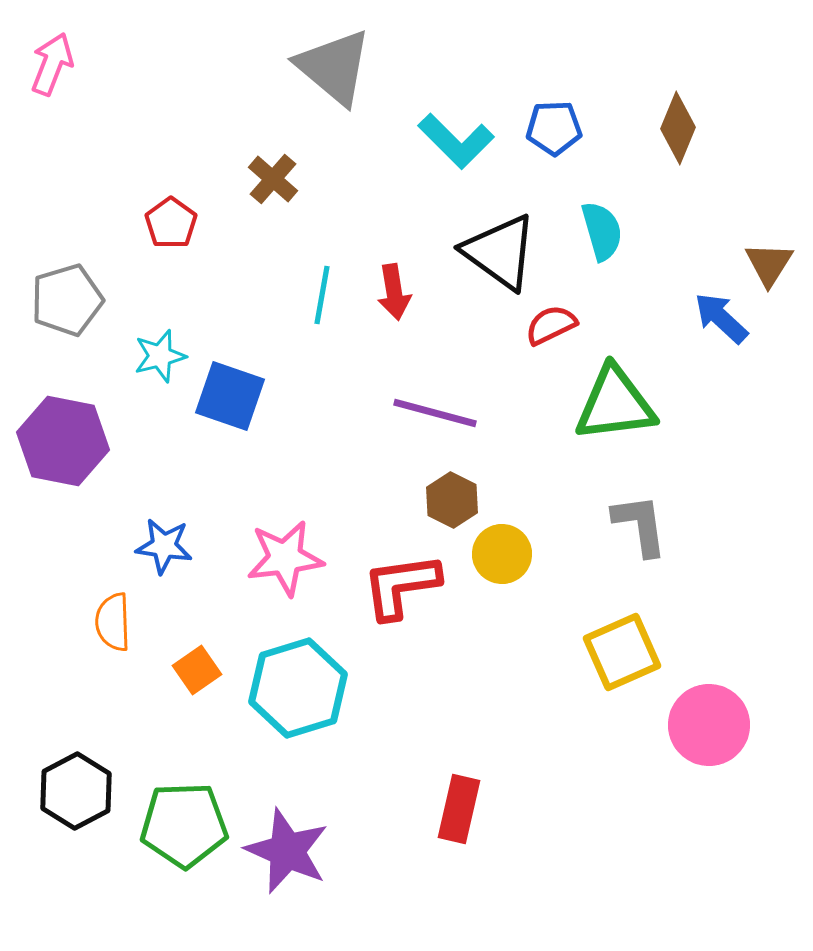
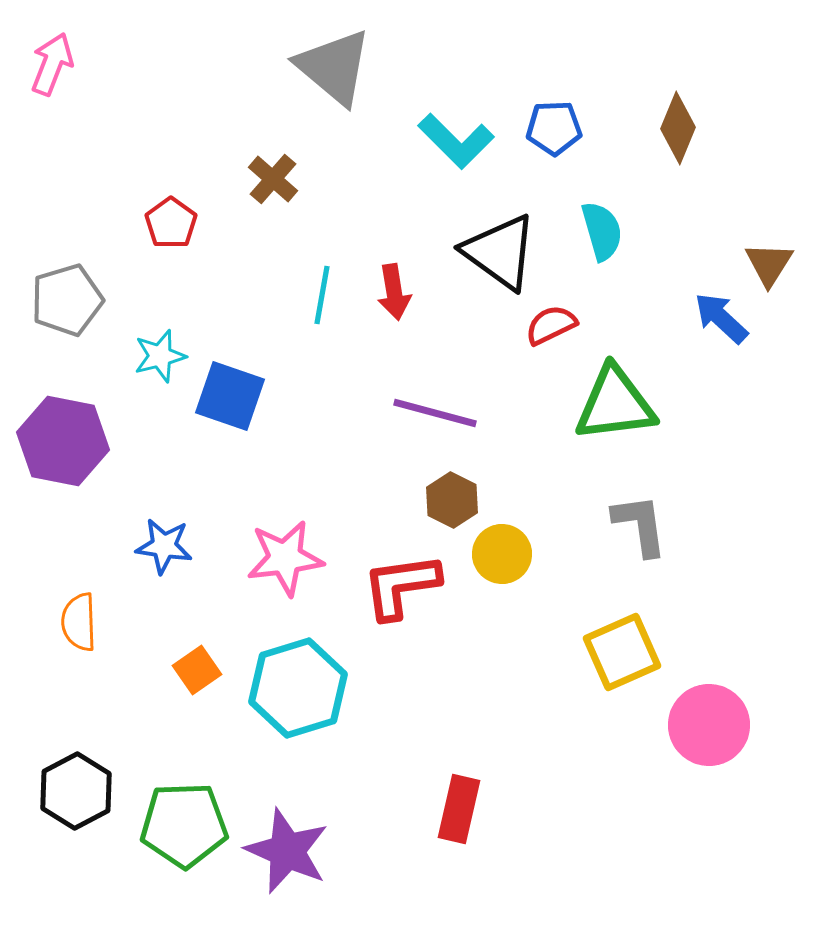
orange semicircle: moved 34 px left
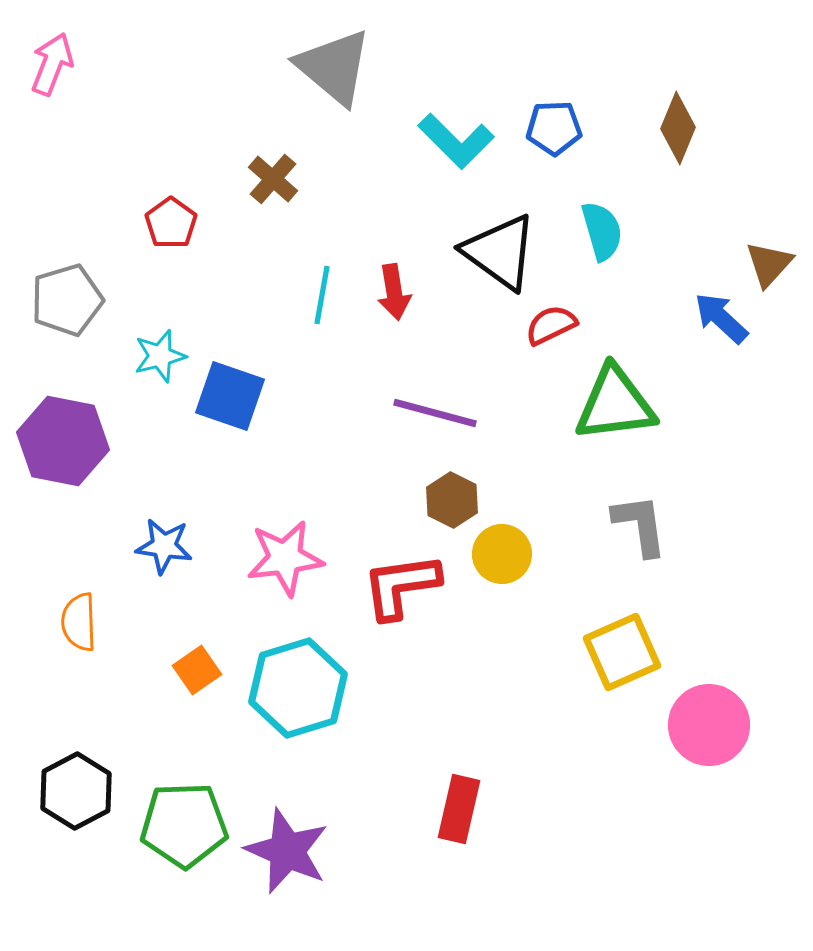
brown triangle: rotated 10 degrees clockwise
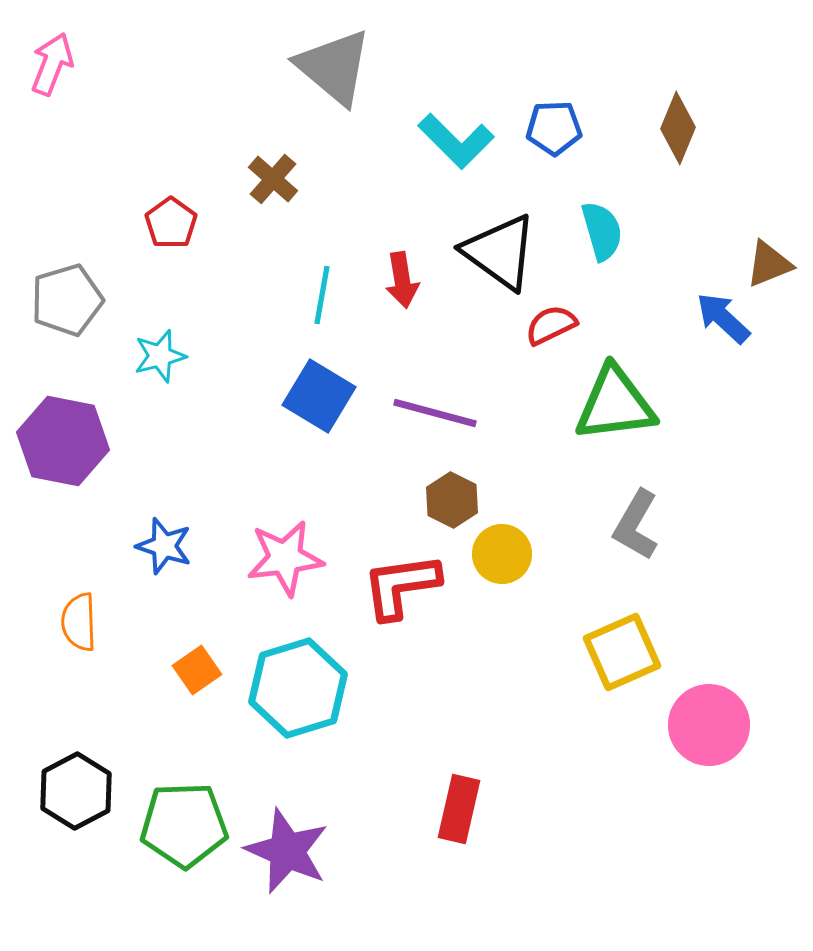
brown triangle: rotated 26 degrees clockwise
red arrow: moved 8 px right, 12 px up
blue arrow: moved 2 px right
blue square: moved 89 px right; rotated 12 degrees clockwise
gray L-shape: moved 4 px left; rotated 142 degrees counterclockwise
blue star: rotated 10 degrees clockwise
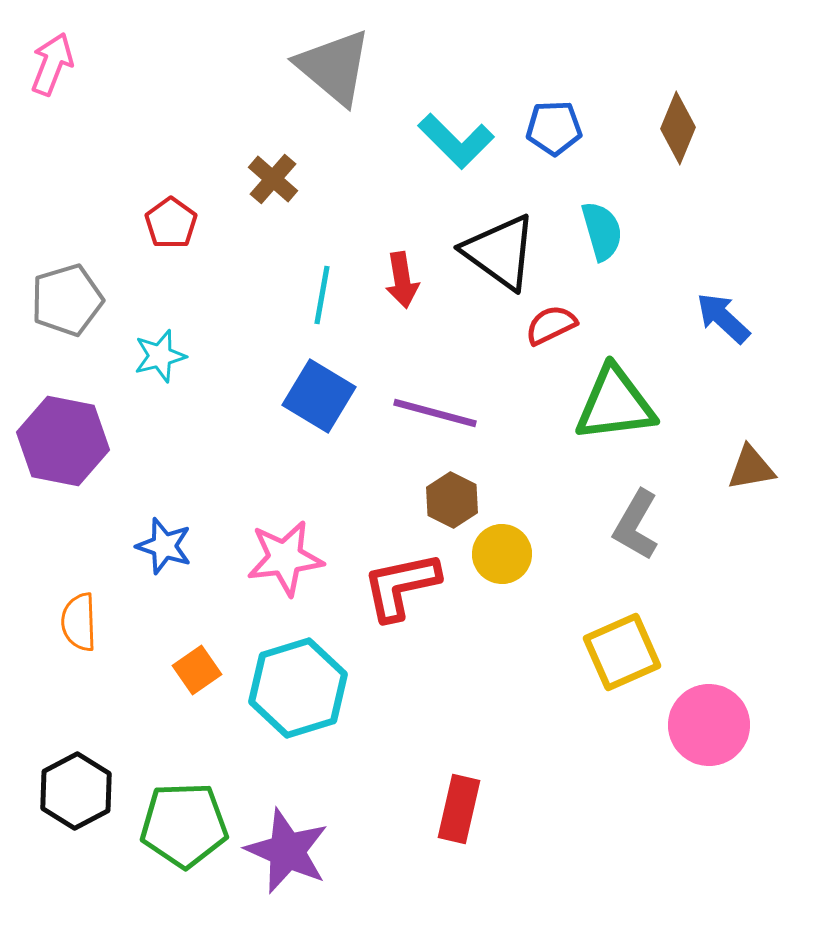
brown triangle: moved 18 px left, 204 px down; rotated 12 degrees clockwise
red L-shape: rotated 4 degrees counterclockwise
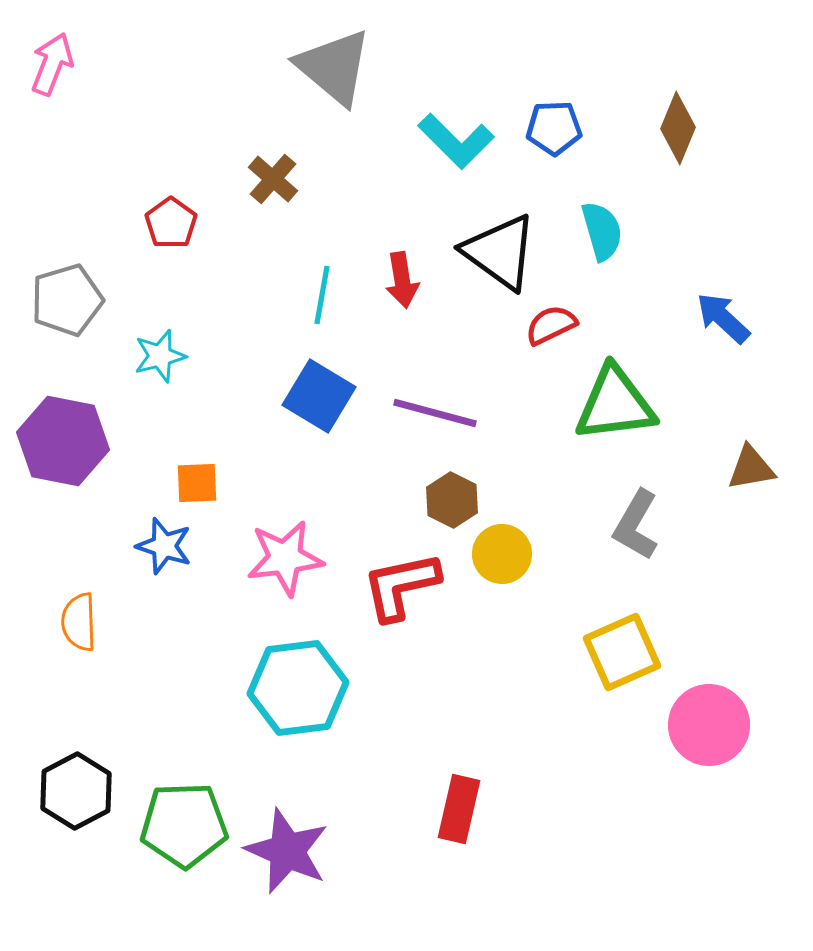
orange square: moved 187 px up; rotated 33 degrees clockwise
cyan hexagon: rotated 10 degrees clockwise
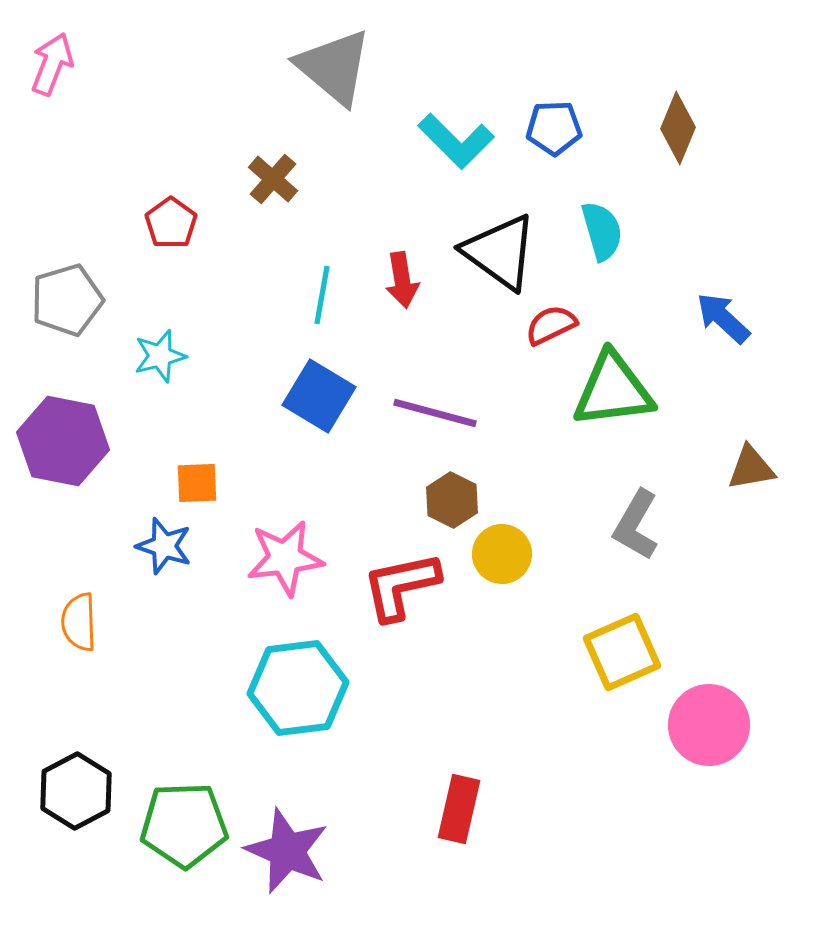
green triangle: moved 2 px left, 14 px up
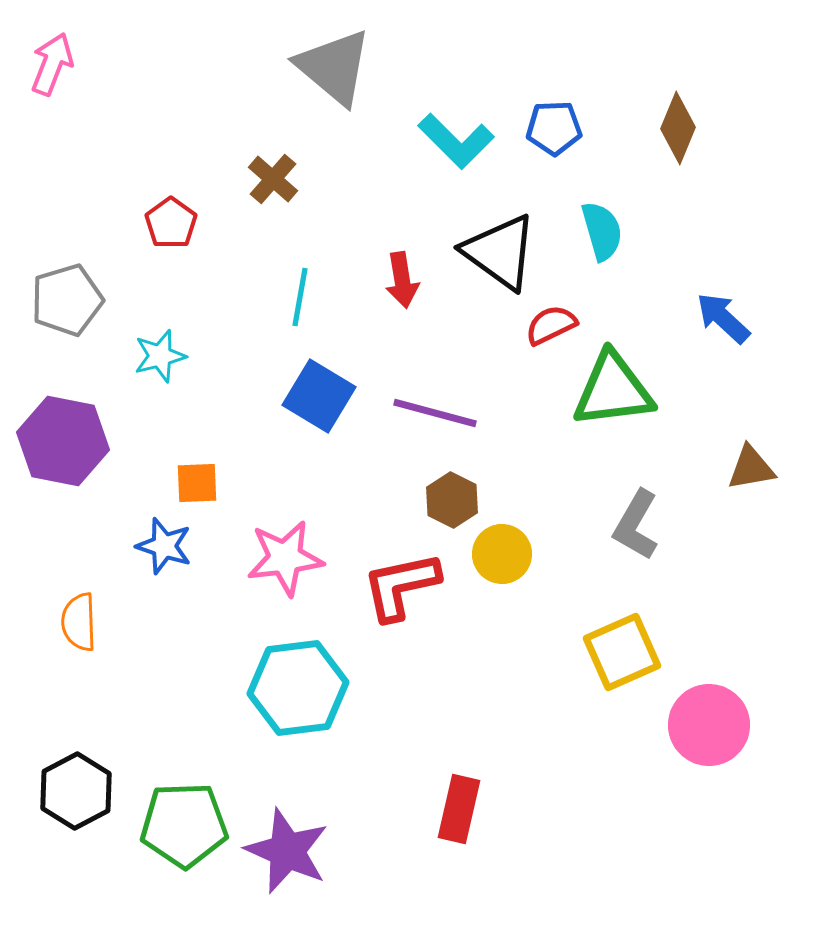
cyan line: moved 22 px left, 2 px down
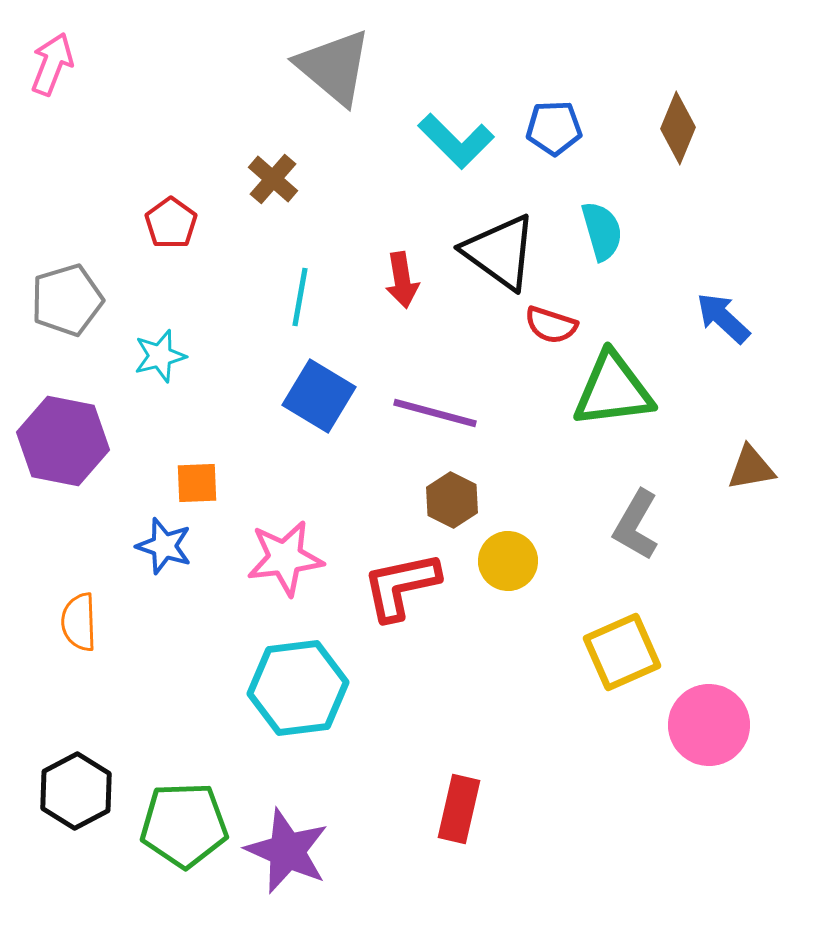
red semicircle: rotated 136 degrees counterclockwise
yellow circle: moved 6 px right, 7 px down
